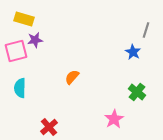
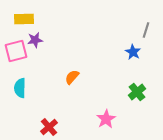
yellow rectangle: rotated 18 degrees counterclockwise
green cross: rotated 12 degrees clockwise
pink star: moved 8 px left
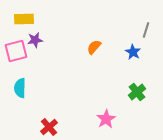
orange semicircle: moved 22 px right, 30 px up
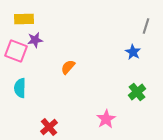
gray line: moved 4 px up
orange semicircle: moved 26 px left, 20 px down
pink square: rotated 35 degrees clockwise
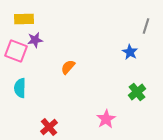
blue star: moved 3 px left
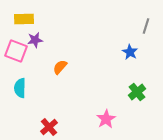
orange semicircle: moved 8 px left
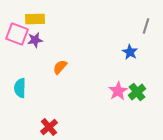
yellow rectangle: moved 11 px right
pink square: moved 1 px right, 17 px up
pink star: moved 12 px right, 28 px up
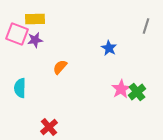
blue star: moved 21 px left, 4 px up
pink star: moved 3 px right, 2 px up
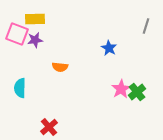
orange semicircle: rotated 126 degrees counterclockwise
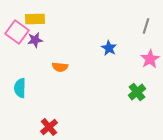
pink square: moved 2 px up; rotated 15 degrees clockwise
pink star: moved 29 px right, 30 px up
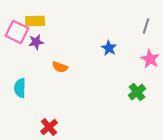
yellow rectangle: moved 2 px down
pink square: rotated 10 degrees counterclockwise
purple star: moved 1 px right, 2 px down
pink star: rotated 12 degrees counterclockwise
orange semicircle: rotated 14 degrees clockwise
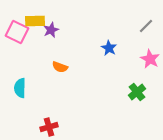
gray line: rotated 28 degrees clockwise
purple star: moved 15 px right, 12 px up; rotated 14 degrees counterclockwise
red cross: rotated 24 degrees clockwise
